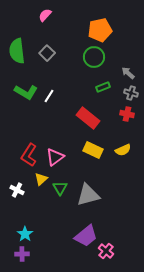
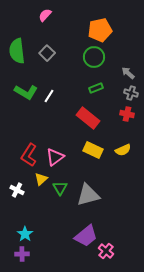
green rectangle: moved 7 px left, 1 px down
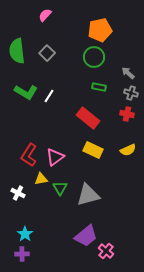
green rectangle: moved 3 px right, 1 px up; rotated 32 degrees clockwise
yellow semicircle: moved 5 px right
yellow triangle: rotated 32 degrees clockwise
white cross: moved 1 px right, 3 px down
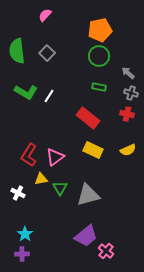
green circle: moved 5 px right, 1 px up
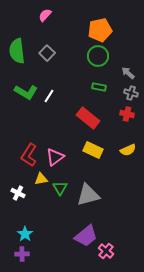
green circle: moved 1 px left
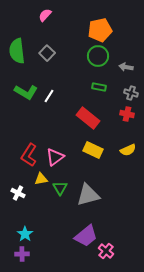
gray arrow: moved 2 px left, 6 px up; rotated 32 degrees counterclockwise
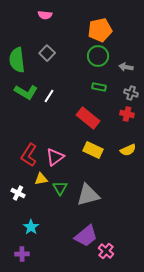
pink semicircle: rotated 128 degrees counterclockwise
green semicircle: moved 9 px down
cyan star: moved 6 px right, 7 px up
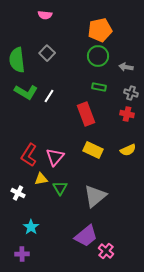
red rectangle: moved 2 px left, 4 px up; rotated 30 degrees clockwise
pink triangle: rotated 12 degrees counterclockwise
gray triangle: moved 7 px right, 1 px down; rotated 25 degrees counterclockwise
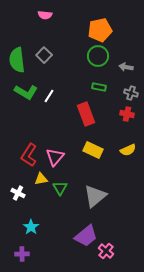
gray square: moved 3 px left, 2 px down
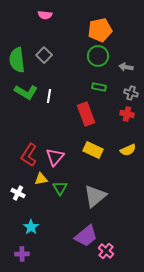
white line: rotated 24 degrees counterclockwise
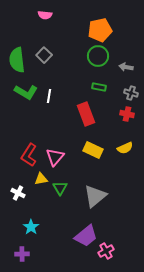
yellow semicircle: moved 3 px left, 2 px up
pink cross: rotated 21 degrees clockwise
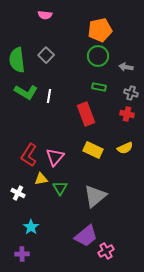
gray square: moved 2 px right
